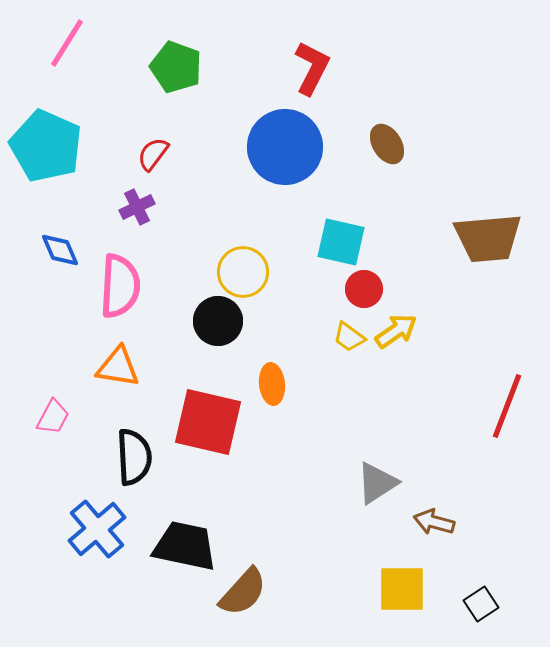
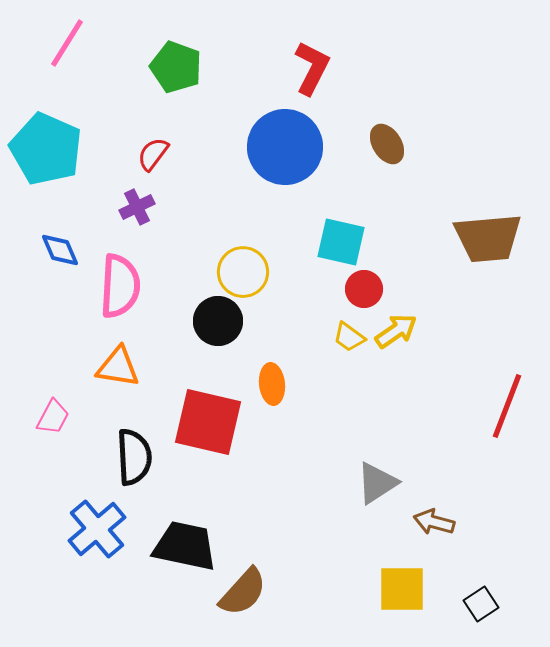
cyan pentagon: moved 3 px down
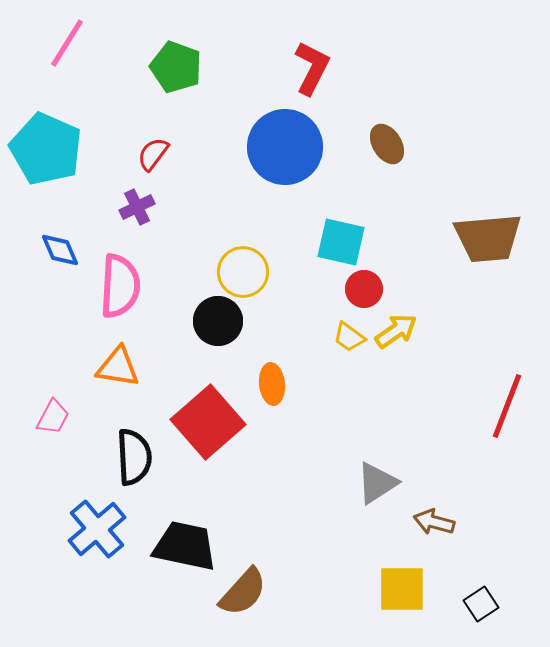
red square: rotated 36 degrees clockwise
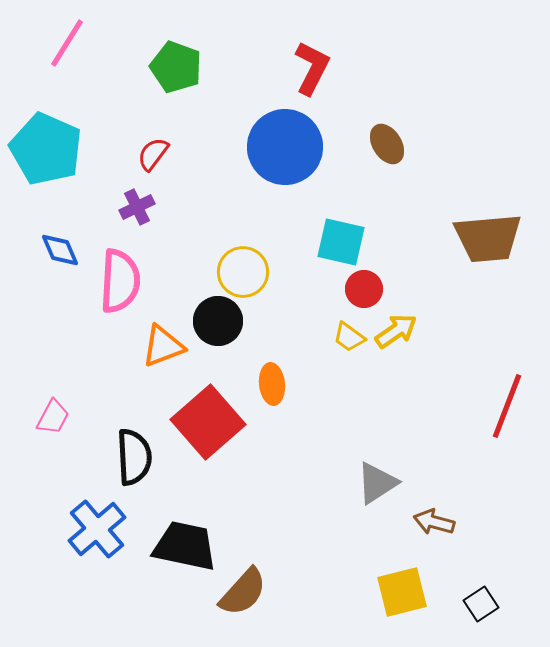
pink semicircle: moved 5 px up
orange triangle: moved 45 px right, 21 px up; rotated 30 degrees counterclockwise
yellow square: moved 3 px down; rotated 14 degrees counterclockwise
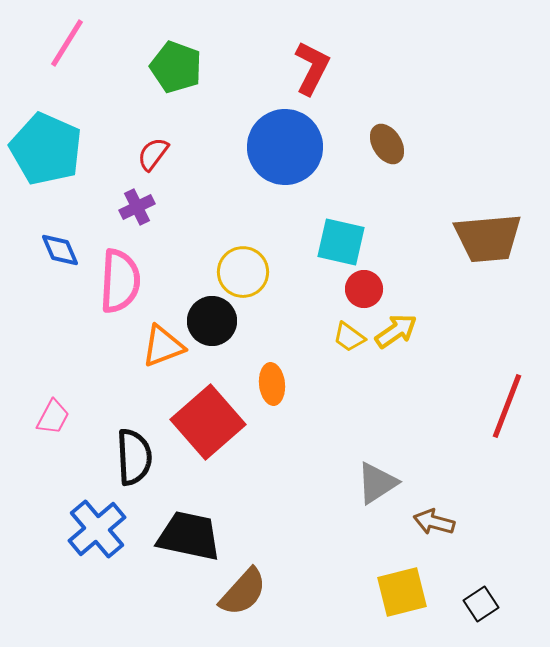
black circle: moved 6 px left
black trapezoid: moved 4 px right, 10 px up
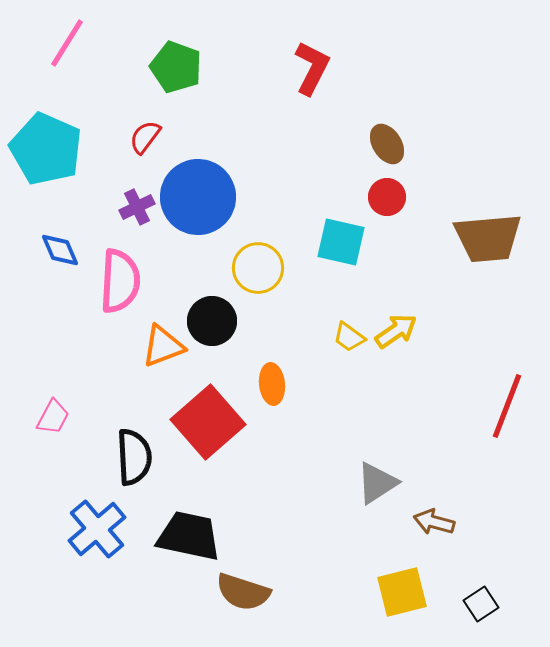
blue circle: moved 87 px left, 50 px down
red semicircle: moved 8 px left, 17 px up
yellow circle: moved 15 px right, 4 px up
red circle: moved 23 px right, 92 px up
brown semicircle: rotated 66 degrees clockwise
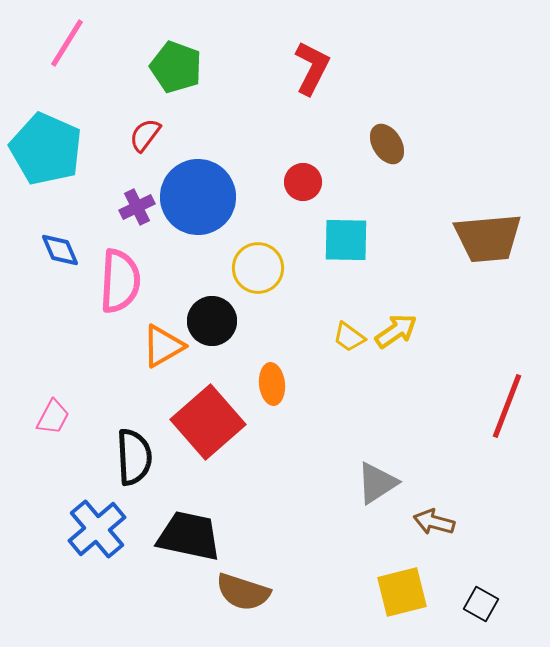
red semicircle: moved 2 px up
red circle: moved 84 px left, 15 px up
cyan square: moved 5 px right, 2 px up; rotated 12 degrees counterclockwise
orange triangle: rotated 9 degrees counterclockwise
black square: rotated 28 degrees counterclockwise
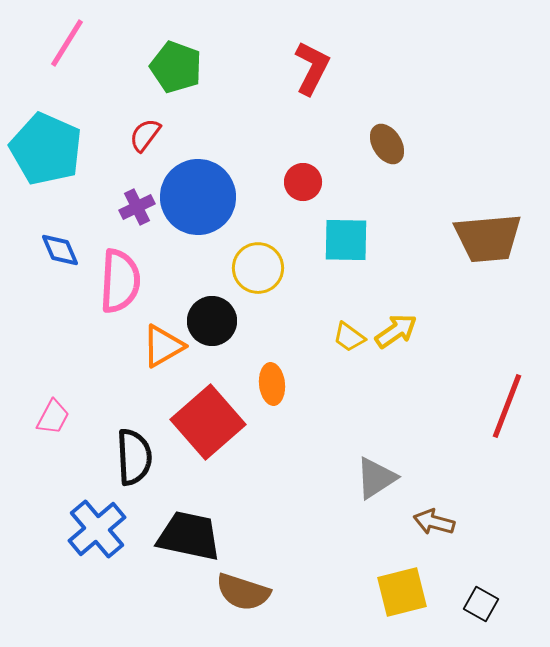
gray triangle: moved 1 px left, 5 px up
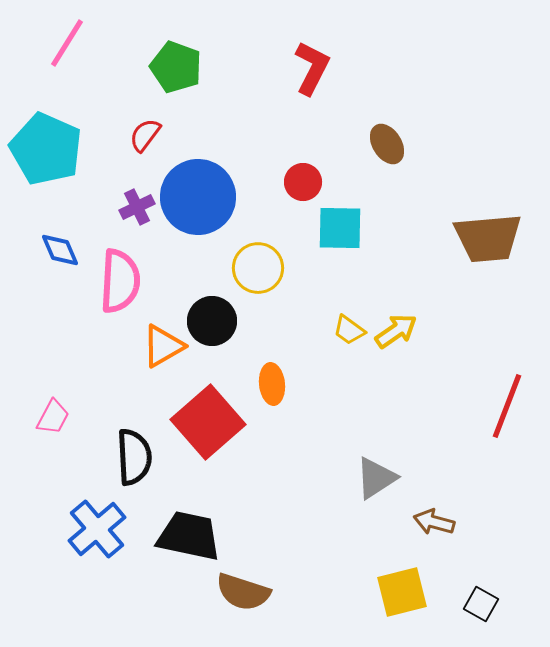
cyan square: moved 6 px left, 12 px up
yellow trapezoid: moved 7 px up
